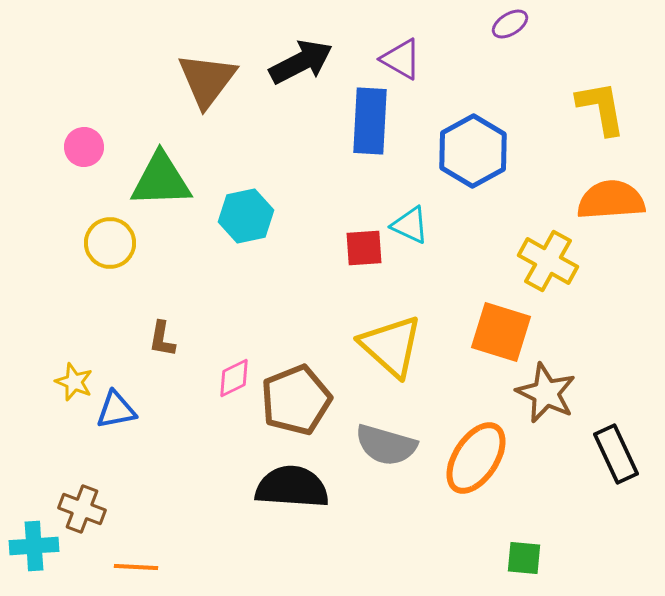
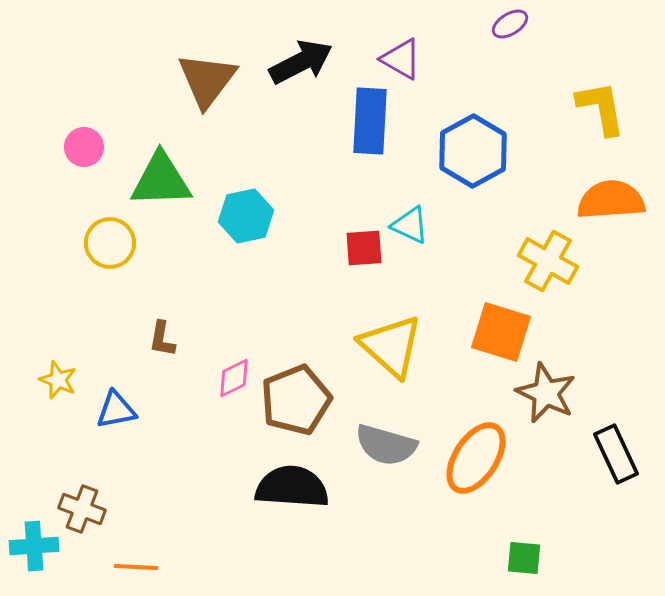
yellow star: moved 16 px left, 2 px up
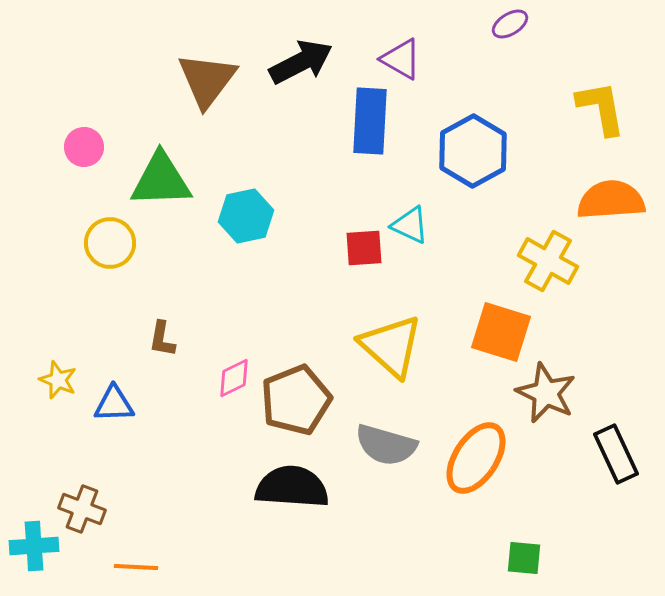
blue triangle: moved 2 px left, 6 px up; rotated 9 degrees clockwise
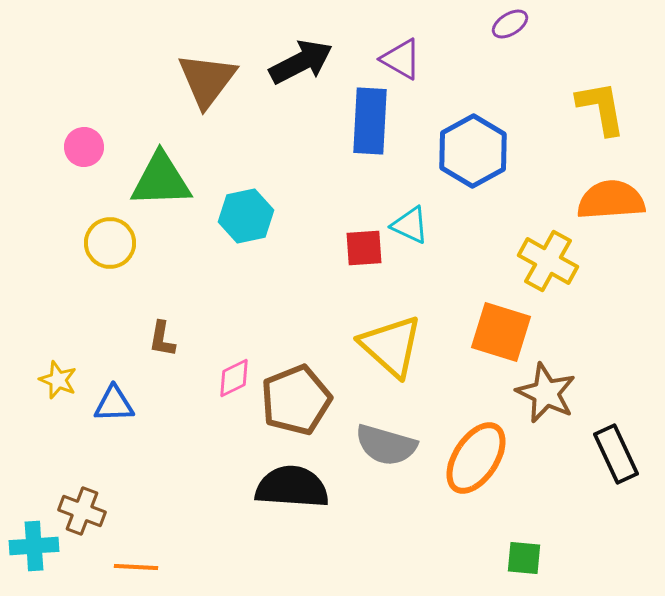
brown cross: moved 2 px down
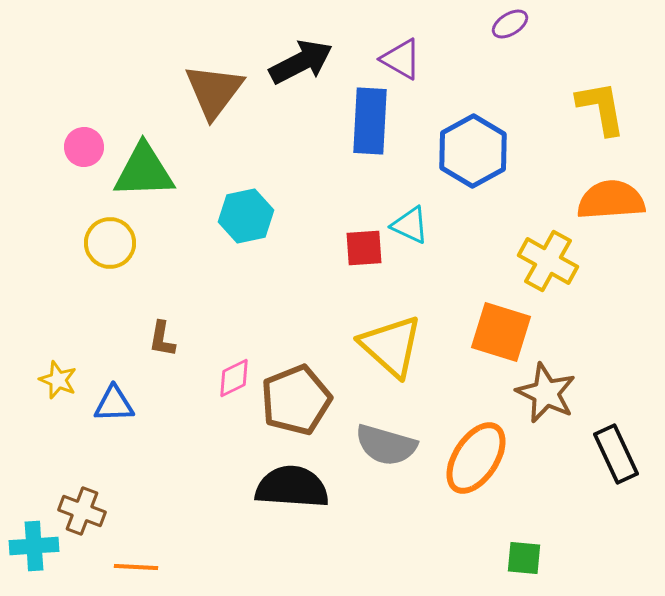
brown triangle: moved 7 px right, 11 px down
green triangle: moved 17 px left, 9 px up
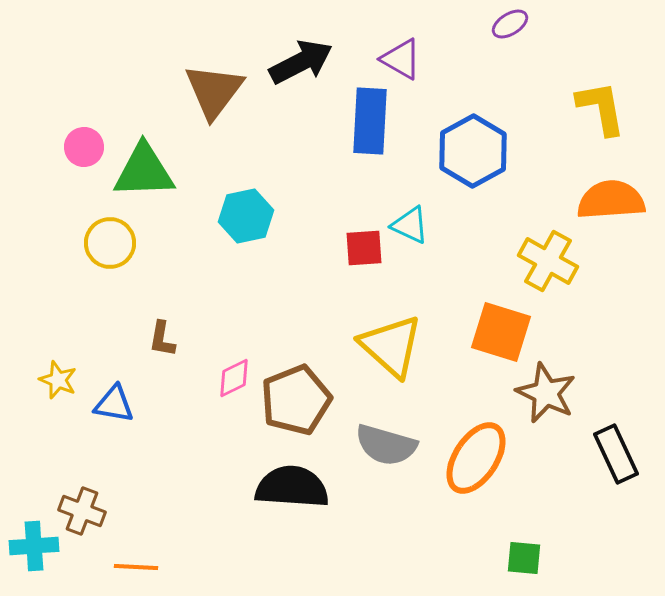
blue triangle: rotated 12 degrees clockwise
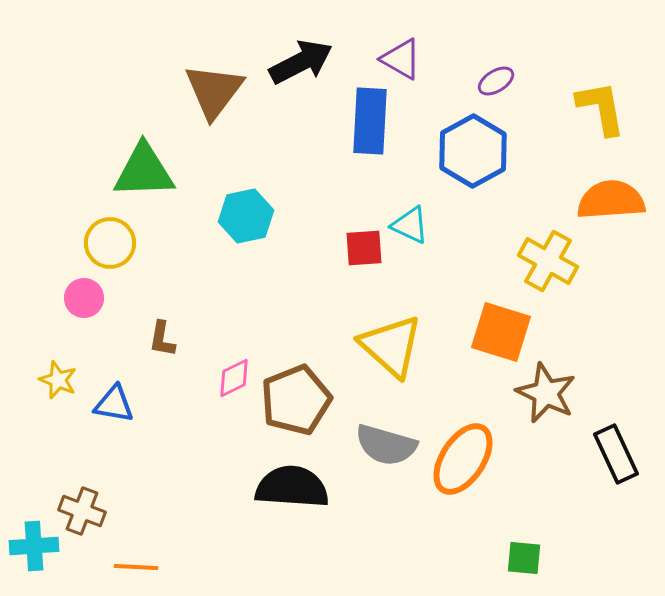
purple ellipse: moved 14 px left, 57 px down
pink circle: moved 151 px down
orange ellipse: moved 13 px left, 1 px down
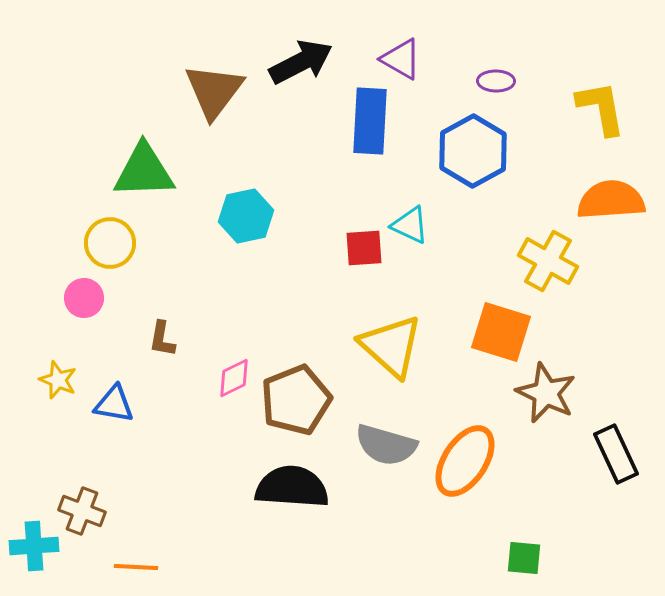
purple ellipse: rotated 33 degrees clockwise
orange ellipse: moved 2 px right, 2 px down
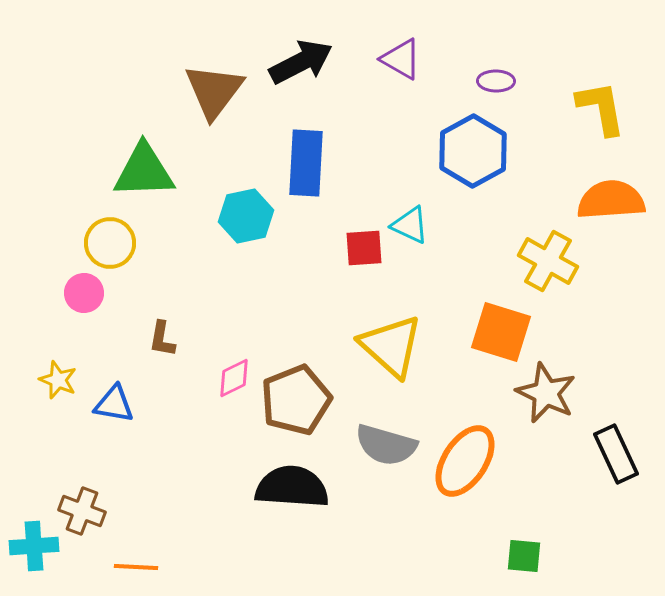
blue rectangle: moved 64 px left, 42 px down
pink circle: moved 5 px up
green square: moved 2 px up
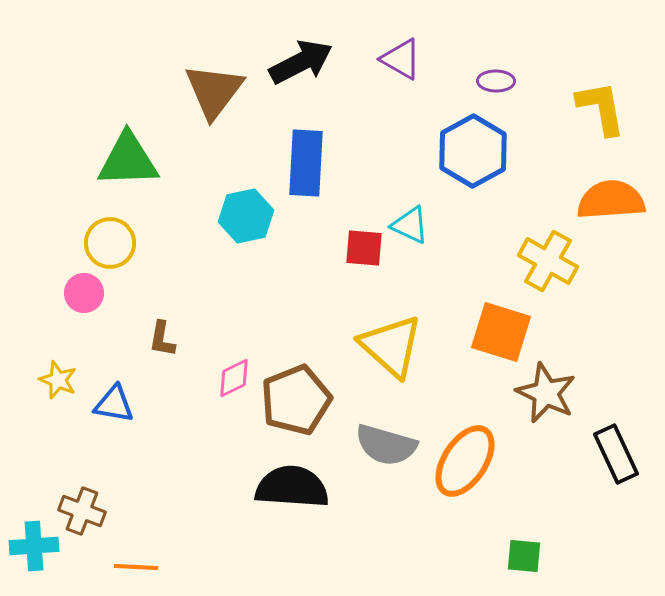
green triangle: moved 16 px left, 11 px up
red square: rotated 9 degrees clockwise
